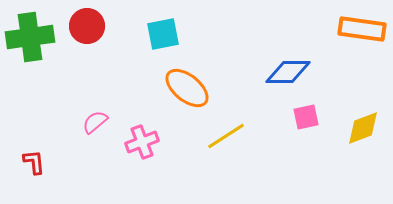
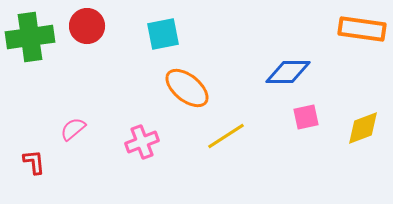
pink semicircle: moved 22 px left, 7 px down
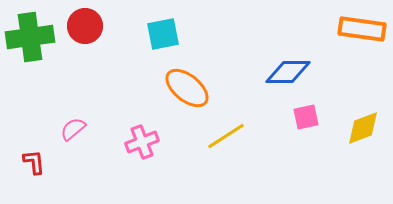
red circle: moved 2 px left
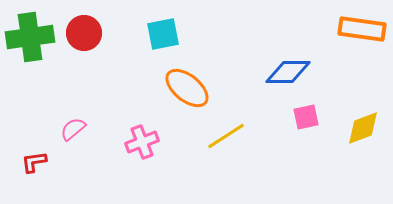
red circle: moved 1 px left, 7 px down
red L-shape: rotated 92 degrees counterclockwise
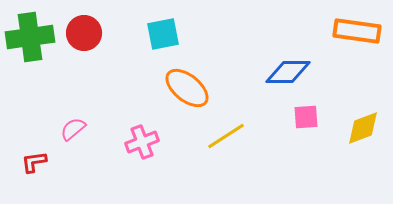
orange rectangle: moved 5 px left, 2 px down
pink square: rotated 8 degrees clockwise
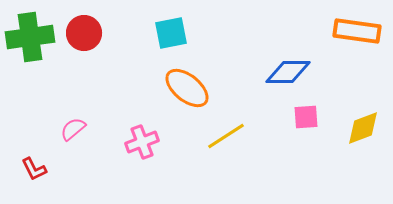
cyan square: moved 8 px right, 1 px up
red L-shape: moved 7 px down; rotated 108 degrees counterclockwise
